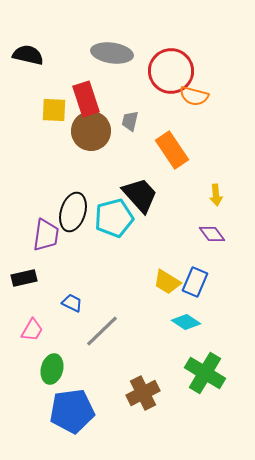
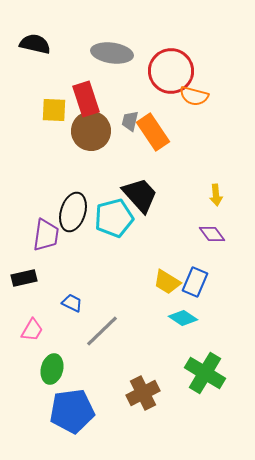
black semicircle: moved 7 px right, 11 px up
orange rectangle: moved 19 px left, 18 px up
cyan diamond: moved 3 px left, 4 px up
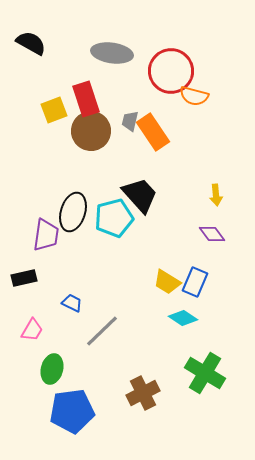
black semicircle: moved 4 px left, 1 px up; rotated 16 degrees clockwise
yellow square: rotated 24 degrees counterclockwise
